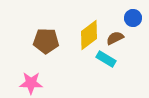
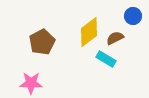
blue circle: moved 2 px up
yellow diamond: moved 3 px up
brown pentagon: moved 4 px left, 1 px down; rotated 30 degrees counterclockwise
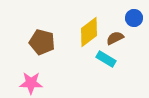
blue circle: moved 1 px right, 2 px down
brown pentagon: rotated 30 degrees counterclockwise
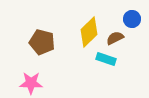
blue circle: moved 2 px left, 1 px down
yellow diamond: rotated 8 degrees counterclockwise
cyan rectangle: rotated 12 degrees counterclockwise
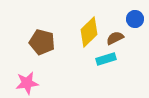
blue circle: moved 3 px right
cyan rectangle: rotated 36 degrees counterclockwise
pink star: moved 4 px left; rotated 10 degrees counterclockwise
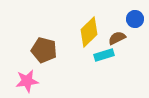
brown semicircle: moved 2 px right
brown pentagon: moved 2 px right, 8 px down
cyan rectangle: moved 2 px left, 4 px up
pink star: moved 2 px up
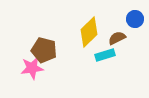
cyan rectangle: moved 1 px right
pink star: moved 5 px right, 13 px up
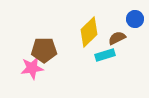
brown pentagon: rotated 15 degrees counterclockwise
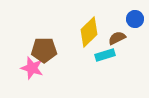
pink star: rotated 25 degrees clockwise
